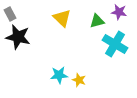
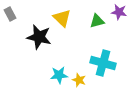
black star: moved 21 px right
cyan cross: moved 12 px left, 19 px down; rotated 15 degrees counterclockwise
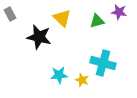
yellow star: moved 3 px right
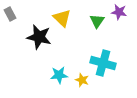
green triangle: rotated 42 degrees counterclockwise
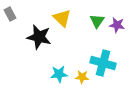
purple star: moved 2 px left, 13 px down
cyan star: moved 1 px up
yellow star: moved 3 px up; rotated 16 degrees counterclockwise
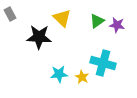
green triangle: rotated 21 degrees clockwise
black star: rotated 10 degrees counterclockwise
yellow star: rotated 24 degrees clockwise
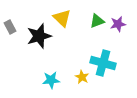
gray rectangle: moved 13 px down
green triangle: rotated 14 degrees clockwise
purple star: moved 1 px right, 1 px up; rotated 21 degrees counterclockwise
black star: moved 1 px up; rotated 20 degrees counterclockwise
cyan star: moved 8 px left, 6 px down
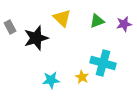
purple star: moved 6 px right
black star: moved 3 px left, 2 px down
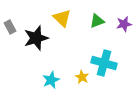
cyan cross: moved 1 px right
cyan star: rotated 18 degrees counterclockwise
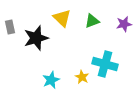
green triangle: moved 5 px left
gray rectangle: rotated 16 degrees clockwise
cyan cross: moved 1 px right, 1 px down
